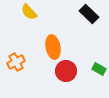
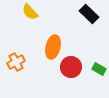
yellow semicircle: moved 1 px right
orange ellipse: rotated 25 degrees clockwise
red circle: moved 5 px right, 4 px up
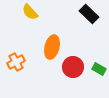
orange ellipse: moved 1 px left
red circle: moved 2 px right
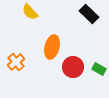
orange cross: rotated 12 degrees counterclockwise
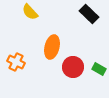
orange cross: rotated 24 degrees counterclockwise
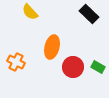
green rectangle: moved 1 px left, 2 px up
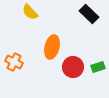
orange cross: moved 2 px left
green rectangle: rotated 48 degrees counterclockwise
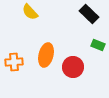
orange ellipse: moved 6 px left, 8 px down
orange cross: rotated 30 degrees counterclockwise
green rectangle: moved 22 px up; rotated 40 degrees clockwise
